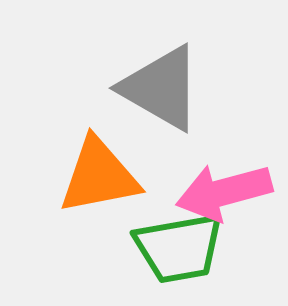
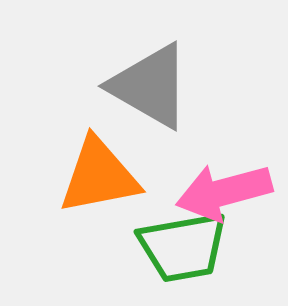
gray triangle: moved 11 px left, 2 px up
green trapezoid: moved 4 px right, 1 px up
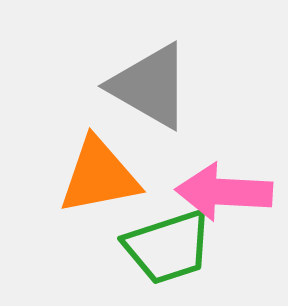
pink arrow: rotated 18 degrees clockwise
green trapezoid: moved 15 px left; rotated 8 degrees counterclockwise
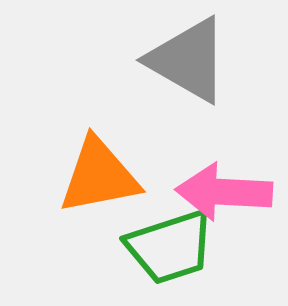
gray triangle: moved 38 px right, 26 px up
green trapezoid: moved 2 px right
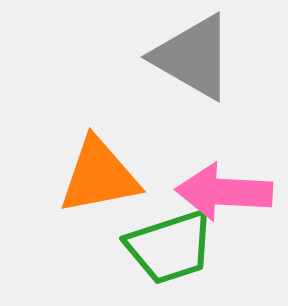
gray triangle: moved 5 px right, 3 px up
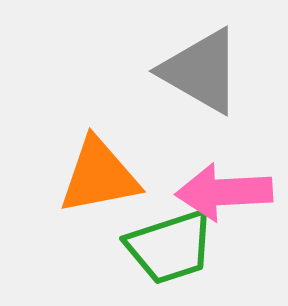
gray triangle: moved 8 px right, 14 px down
pink arrow: rotated 6 degrees counterclockwise
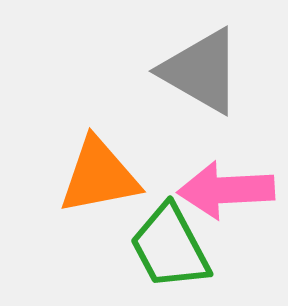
pink arrow: moved 2 px right, 2 px up
green trapezoid: rotated 80 degrees clockwise
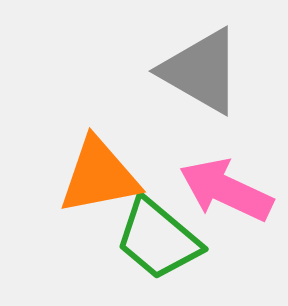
pink arrow: rotated 28 degrees clockwise
green trapezoid: moved 12 px left, 8 px up; rotated 22 degrees counterclockwise
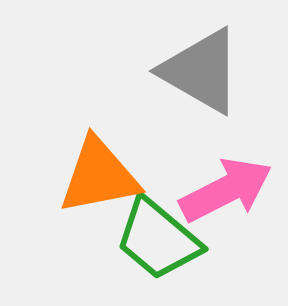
pink arrow: rotated 128 degrees clockwise
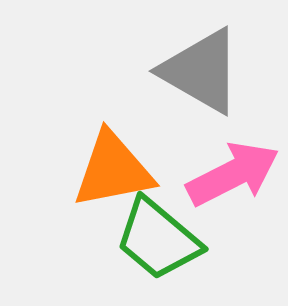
orange triangle: moved 14 px right, 6 px up
pink arrow: moved 7 px right, 16 px up
